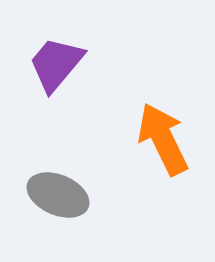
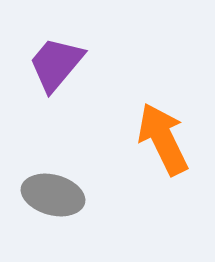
gray ellipse: moved 5 px left; rotated 8 degrees counterclockwise
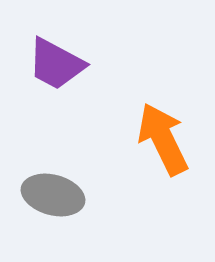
purple trapezoid: rotated 102 degrees counterclockwise
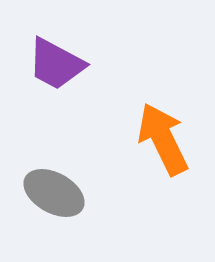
gray ellipse: moved 1 px right, 2 px up; rotated 14 degrees clockwise
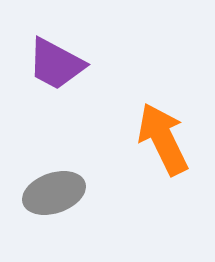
gray ellipse: rotated 48 degrees counterclockwise
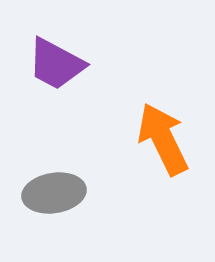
gray ellipse: rotated 10 degrees clockwise
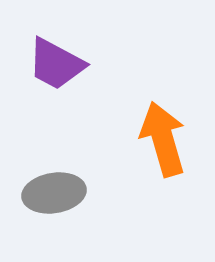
orange arrow: rotated 10 degrees clockwise
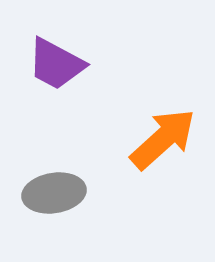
orange arrow: rotated 64 degrees clockwise
